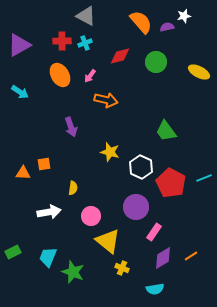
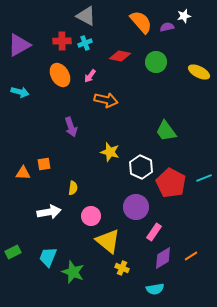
red diamond: rotated 25 degrees clockwise
cyan arrow: rotated 18 degrees counterclockwise
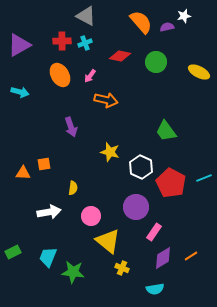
green star: rotated 15 degrees counterclockwise
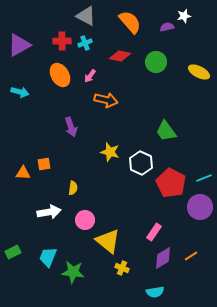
orange semicircle: moved 11 px left
white hexagon: moved 4 px up
purple circle: moved 64 px right
pink circle: moved 6 px left, 4 px down
cyan semicircle: moved 3 px down
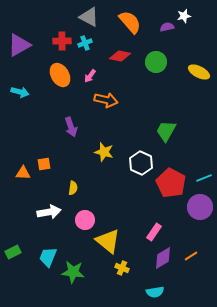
gray triangle: moved 3 px right, 1 px down
green trapezoid: rotated 65 degrees clockwise
yellow star: moved 6 px left
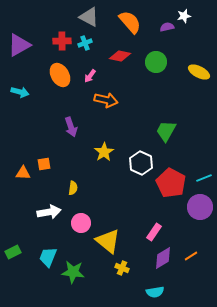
yellow star: rotated 24 degrees clockwise
pink circle: moved 4 px left, 3 px down
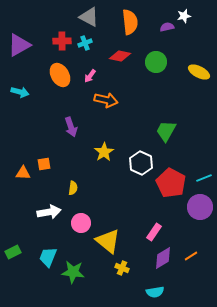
orange semicircle: rotated 35 degrees clockwise
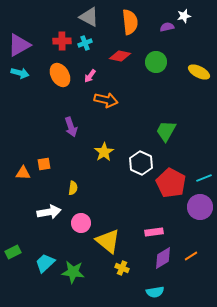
cyan arrow: moved 19 px up
pink rectangle: rotated 48 degrees clockwise
cyan trapezoid: moved 3 px left, 6 px down; rotated 25 degrees clockwise
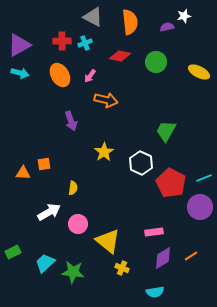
gray triangle: moved 4 px right
purple arrow: moved 6 px up
white arrow: rotated 20 degrees counterclockwise
pink circle: moved 3 px left, 1 px down
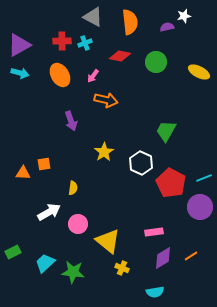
pink arrow: moved 3 px right
